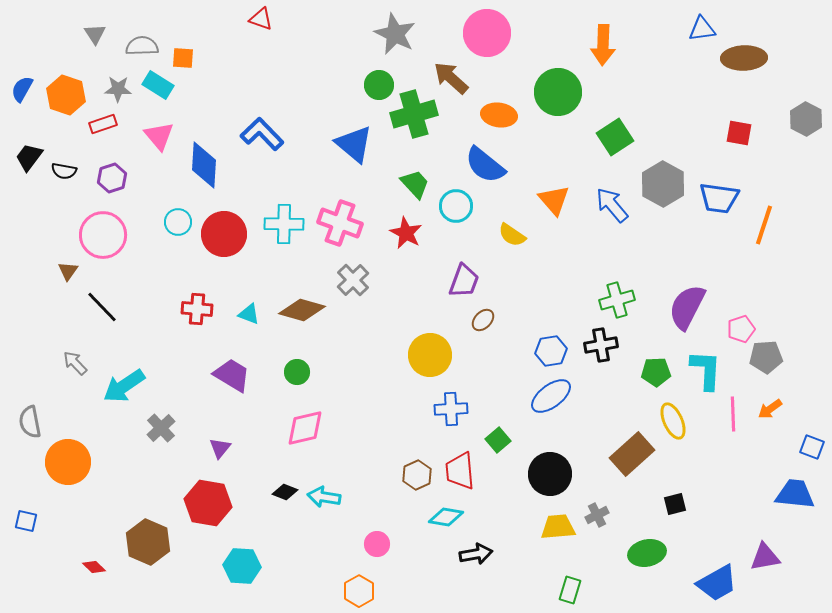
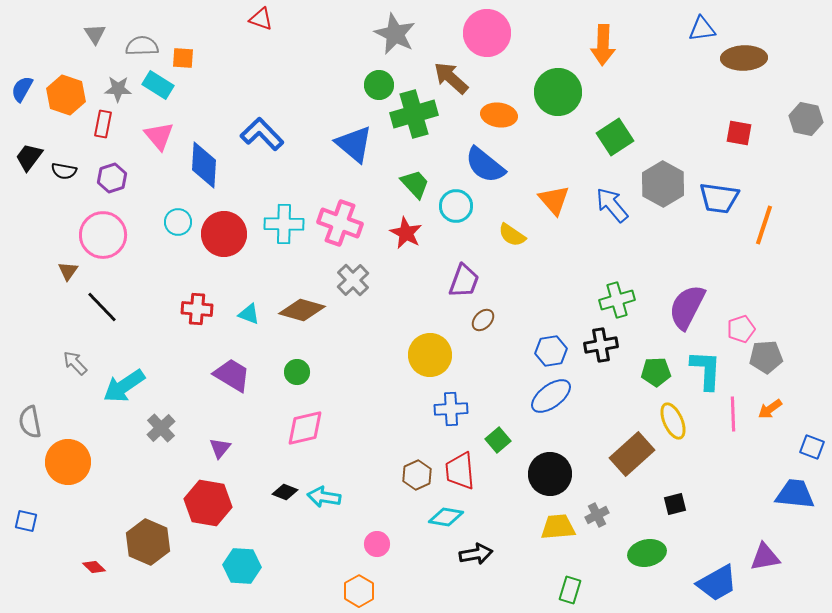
gray hexagon at (806, 119): rotated 16 degrees counterclockwise
red rectangle at (103, 124): rotated 60 degrees counterclockwise
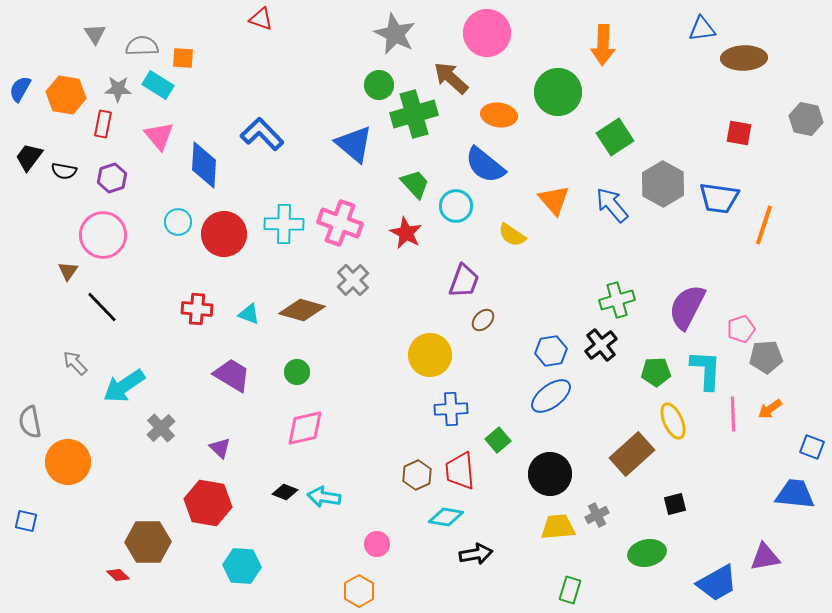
blue semicircle at (22, 89): moved 2 px left
orange hexagon at (66, 95): rotated 9 degrees counterclockwise
black cross at (601, 345): rotated 28 degrees counterclockwise
purple triangle at (220, 448): rotated 25 degrees counterclockwise
brown hexagon at (148, 542): rotated 24 degrees counterclockwise
red diamond at (94, 567): moved 24 px right, 8 px down
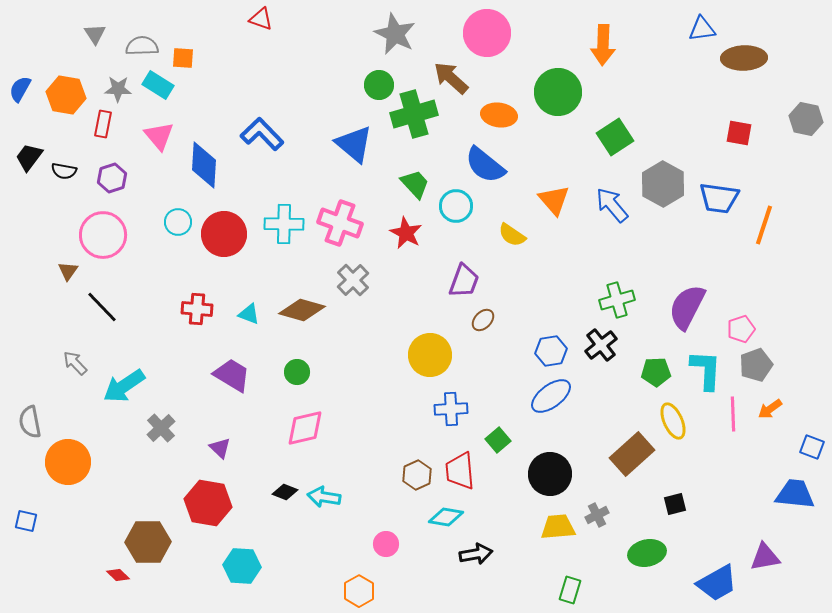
gray pentagon at (766, 357): moved 10 px left, 8 px down; rotated 16 degrees counterclockwise
pink circle at (377, 544): moved 9 px right
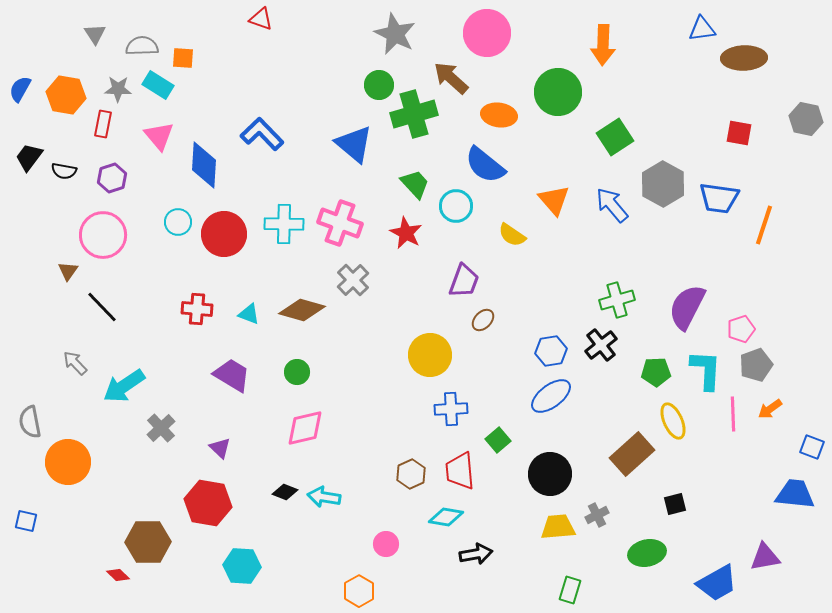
brown hexagon at (417, 475): moved 6 px left, 1 px up
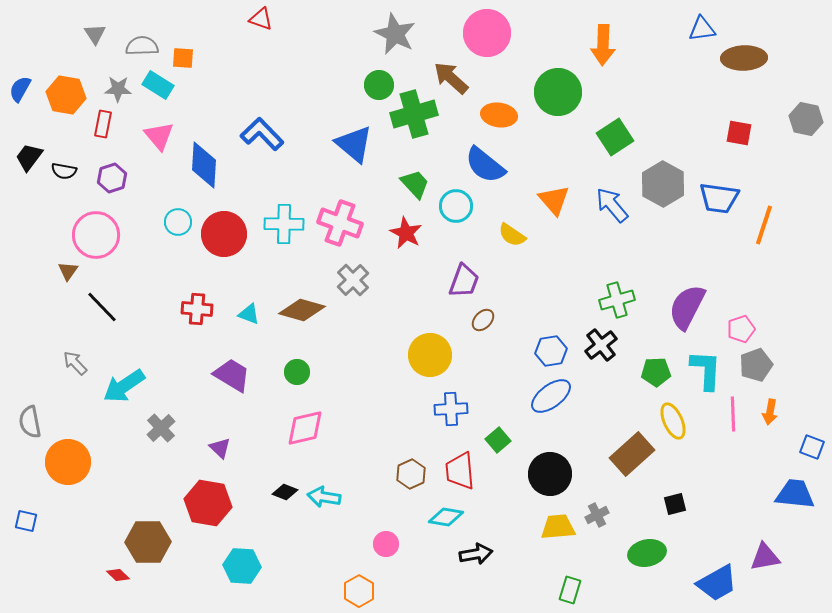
pink circle at (103, 235): moved 7 px left
orange arrow at (770, 409): moved 3 px down; rotated 45 degrees counterclockwise
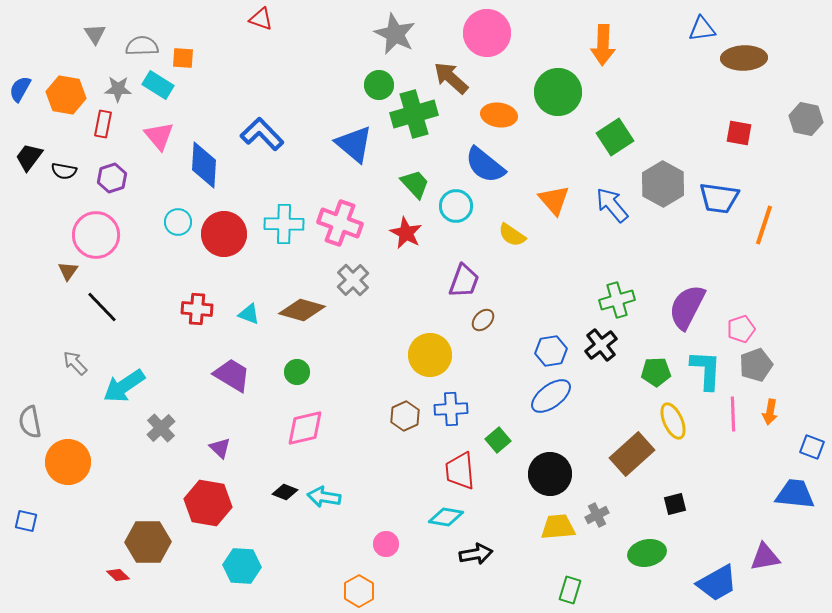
brown hexagon at (411, 474): moved 6 px left, 58 px up
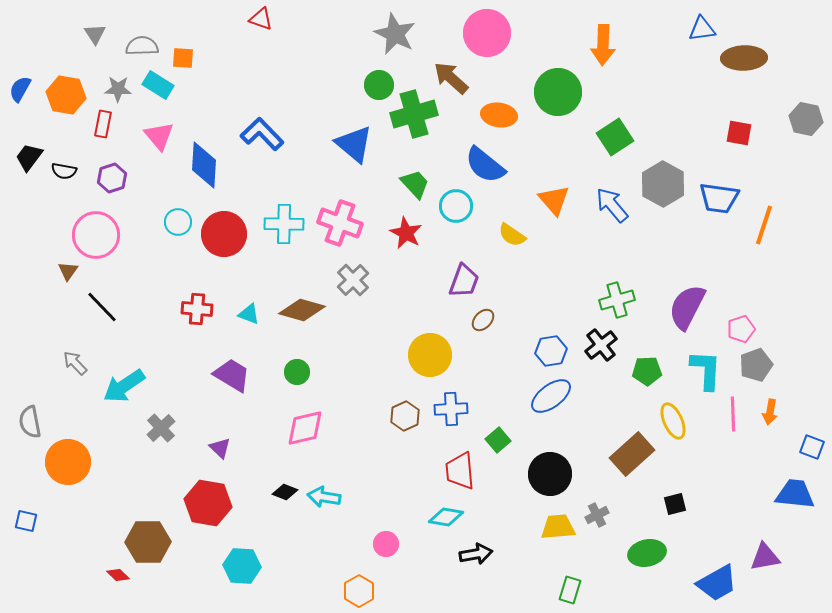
green pentagon at (656, 372): moved 9 px left, 1 px up
